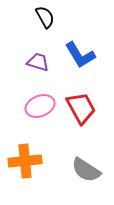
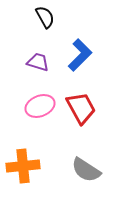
blue L-shape: rotated 104 degrees counterclockwise
orange cross: moved 2 px left, 5 px down
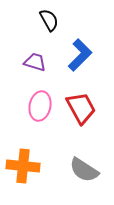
black semicircle: moved 4 px right, 3 px down
purple trapezoid: moved 3 px left
pink ellipse: rotated 56 degrees counterclockwise
orange cross: rotated 12 degrees clockwise
gray semicircle: moved 2 px left
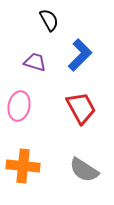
pink ellipse: moved 21 px left
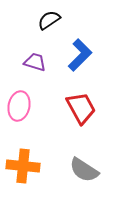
black semicircle: rotated 95 degrees counterclockwise
